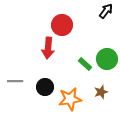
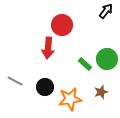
gray line: rotated 28 degrees clockwise
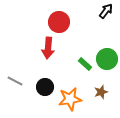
red circle: moved 3 px left, 3 px up
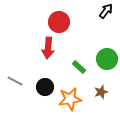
green rectangle: moved 6 px left, 3 px down
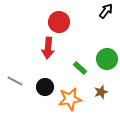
green rectangle: moved 1 px right, 1 px down
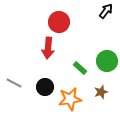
green circle: moved 2 px down
gray line: moved 1 px left, 2 px down
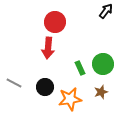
red circle: moved 4 px left
green circle: moved 4 px left, 3 px down
green rectangle: rotated 24 degrees clockwise
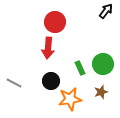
black circle: moved 6 px right, 6 px up
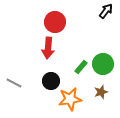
green rectangle: moved 1 px right, 1 px up; rotated 64 degrees clockwise
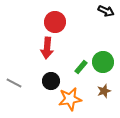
black arrow: rotated 77 degrees clockwise
red arrow: moved 1 px left
green circle: moved 2 px up
brown star: moved 3 px right, 1 px up
